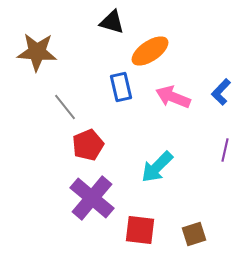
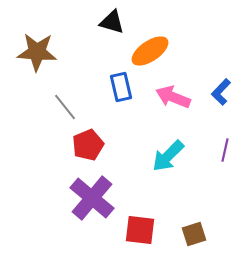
cyan arrow: moved 11 px right, 11 px up
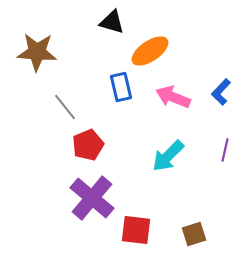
red square: moved 4 px left
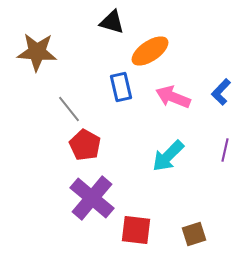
gray line: moved 4 px right, 2 px down
red pentagon: moved 3 px left; rotated 20 degrees counterclockwise
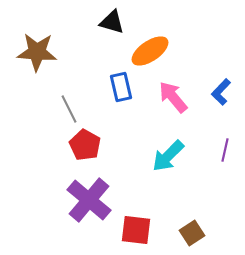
pink arrow: rotated 28 degrees clockwise
gray line: rotated 12 degrees clockwise
purple cross: moved 3 px left, 2 px down
brown square: moved 2 px left, 1 px up; rotated 15 degrees counterclockwise
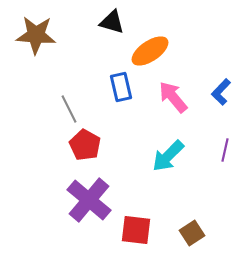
brown star: moved 1 px left, 17 px up
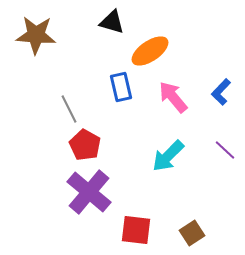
purple line: rotated 60 degrees counterclockwise
purple cross: moved 8 px up
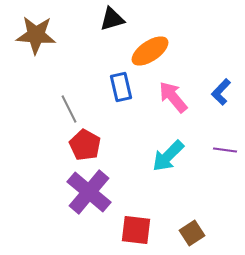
black triangle: moved 3 px up; rotated 32 degrees counterclockwise
purple line: rotated 35 degrees counterclockwise
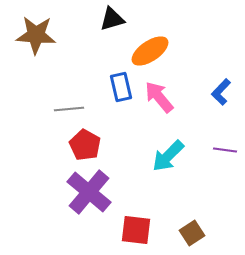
pink arrow: moved 14 px left
gray line: rotated 68 degrees counterclockwise
